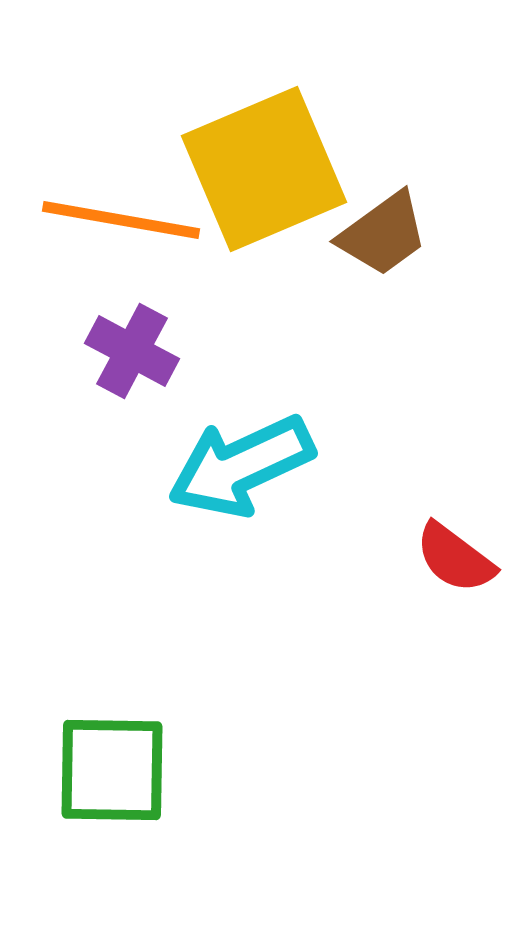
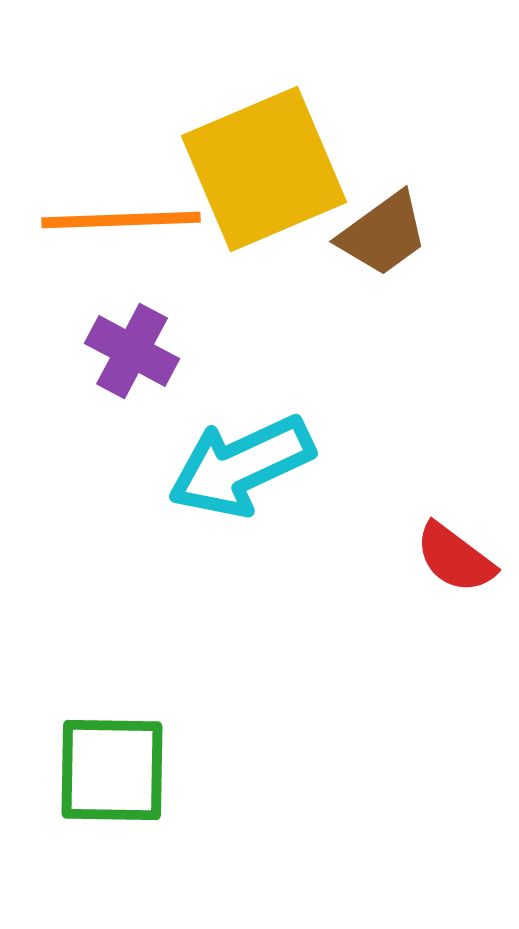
orange line: rotated 12 degrees counterclockwise
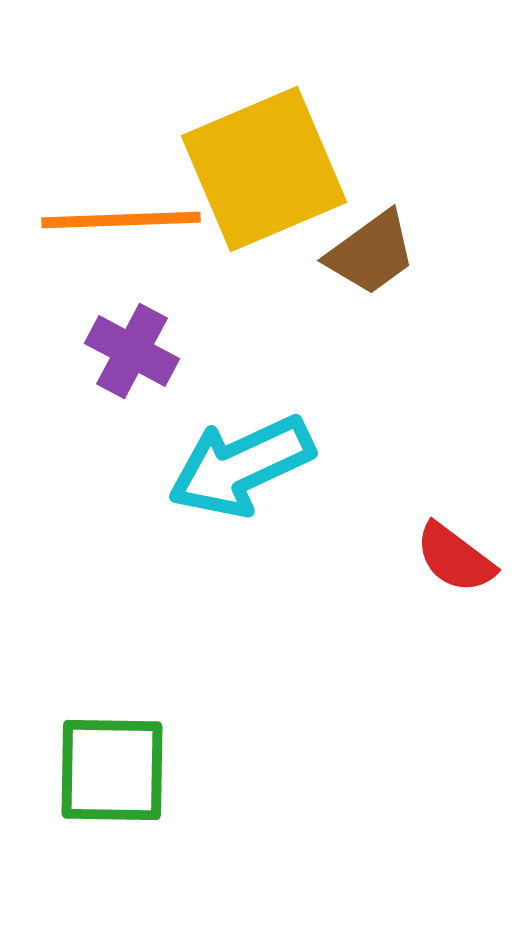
brown trapezoid: moved 12 px left, 19 px down
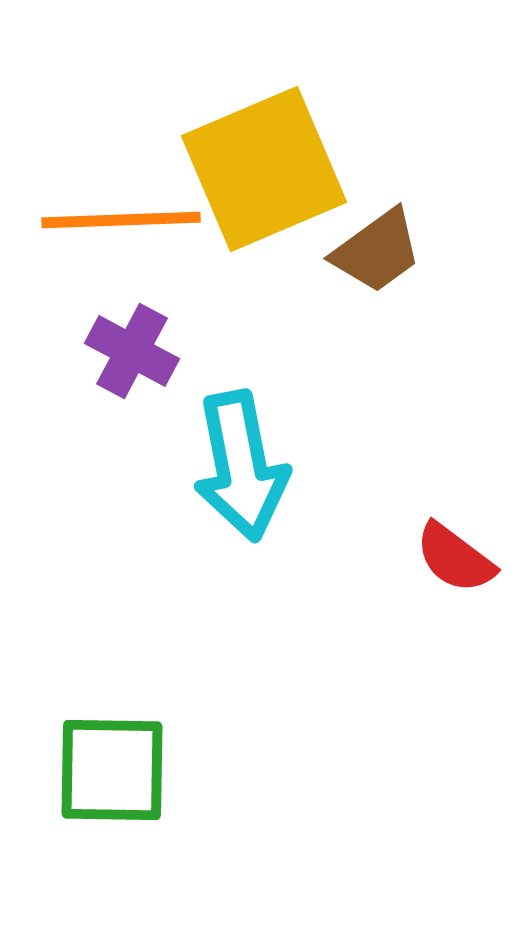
brown trapezoid: moved 6 px right, 2 px up
cyan arrow: rotated 76 degrees counterclockwise
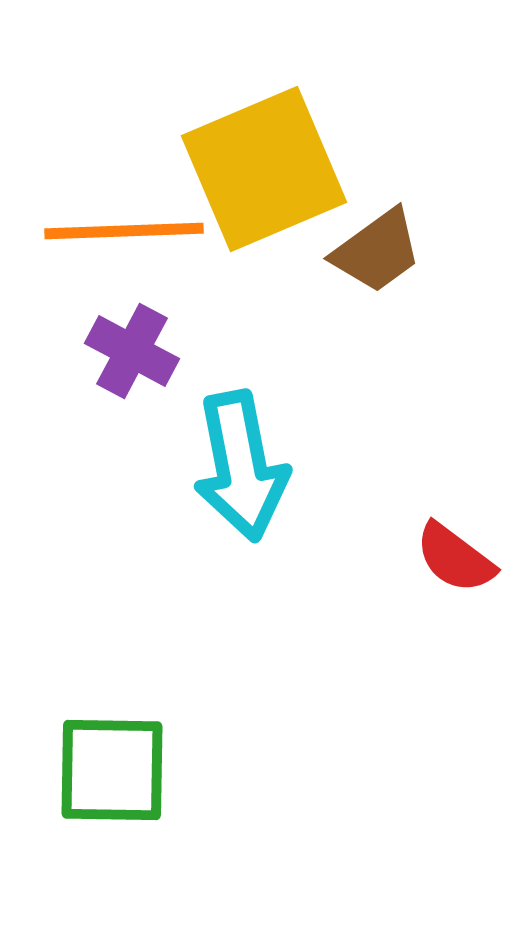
orange line: moved 3 px right, 11 px down
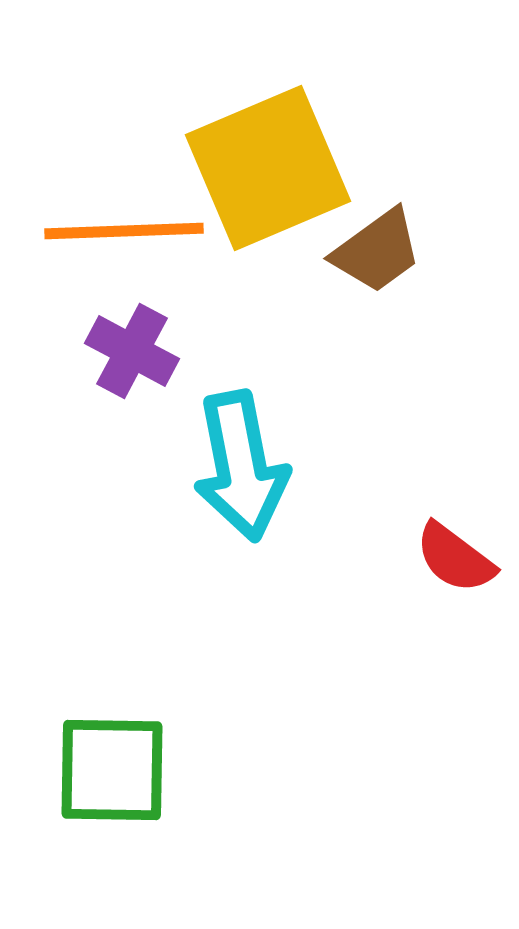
yellow square: moved 4 px right, 1 px up
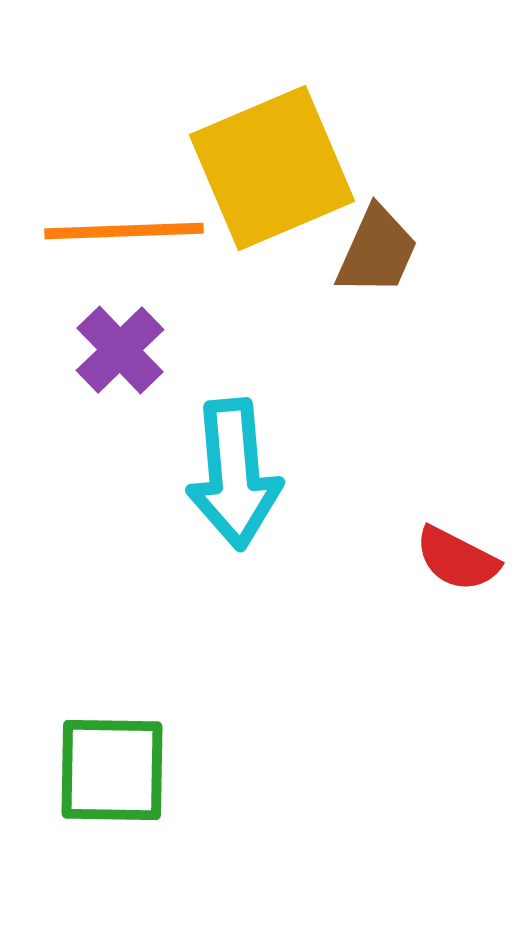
yellow square: moved 4 px right
brown trapezoid: rotated 30 degrees counterclockwise
purple cross: moved 12 px left, 1 px up; rotated 18 degrees clockwise
cyan arrow: moved 7 px left, 8 px down; rotated 6 degrees clockwise
red semicircle: moved 2 px right, 1 px down; rotated 10 degrees counterclockwise
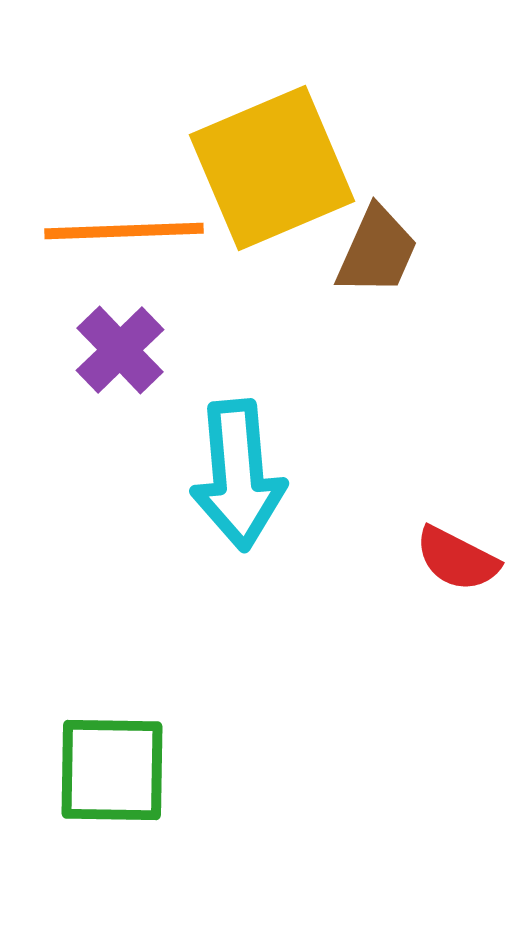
cyan arrow: moved 4 px right, 1 px down
